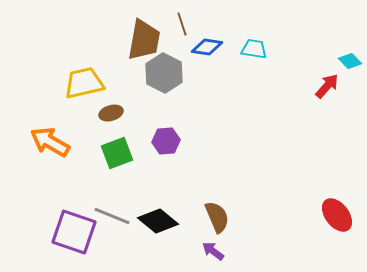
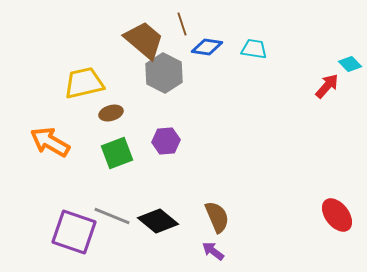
brown trapezoid: rotated 60 degrees counterclockwise
cyan diamond: moved 3 px down
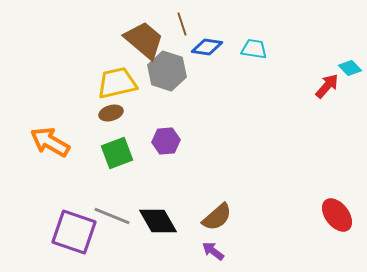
cyan diamond: moved 4 px down
gray hexagon: moved 3 px right, 2 px up; rotated 9 degrees counterclockwise
yellow trapezoid: moved 33 px right
brown semicircle: rotated 72 degrees clockwise
black diamond: rotated 21 degrees clockwise
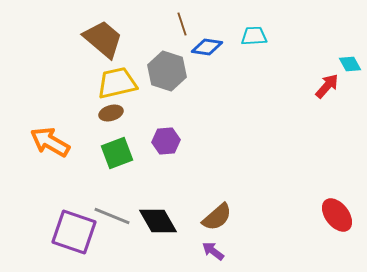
brown trapezoid: moved 41 px left, 1 px up
cyan trapezoid: moved 13 px up; rotated 12 degrees counterclockwise
cyan diamond: moved 4 px up; rotated 15 degrees clockwise
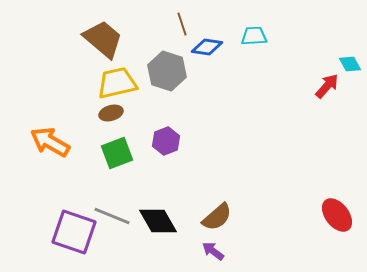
purple hexagon: rotated 16 degrees counterclockwise
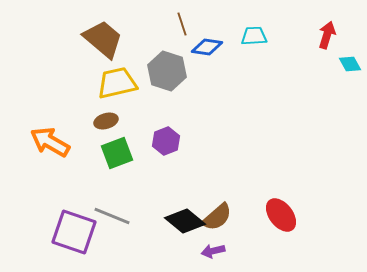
red arrow: moved 51 px up; rotated 24 degrees counterclockwise
brown ellipse: moved 5 px left, 8 px down
red ellipse: moved 56 px left
black diamond: moved 27 px right; rotated 21 degrees counterclockwise
purple arrow: rotated 50 degrees counterclockwise
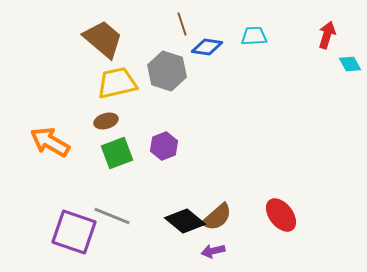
purple hexagon: moved 2 px left, 5 px down
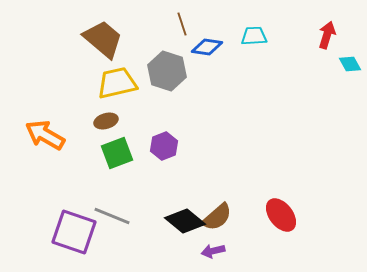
orange arrow: moved 5 px left, 7 px up
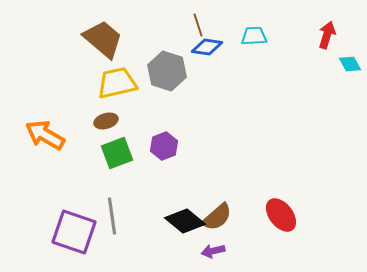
brown line: moved 16 px right, 1 px down
gray line: rotated 60 degrees clockwise
